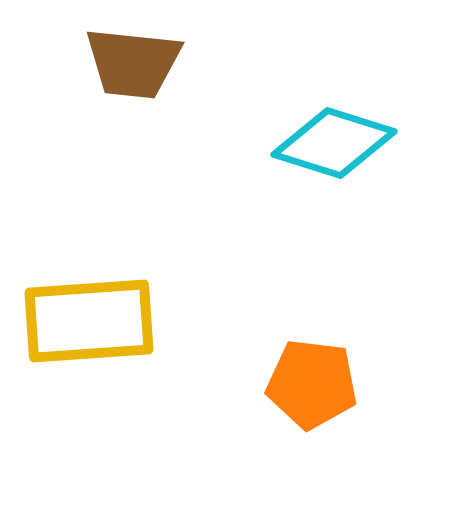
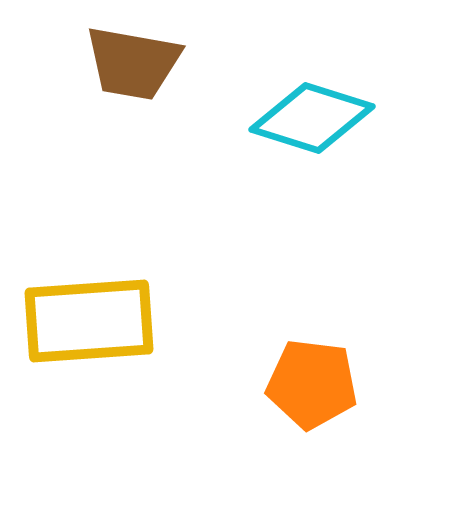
brown trapezoid: rotated 4 degrees clockwise
cyan diamond: moved 22 px left, 25 px up
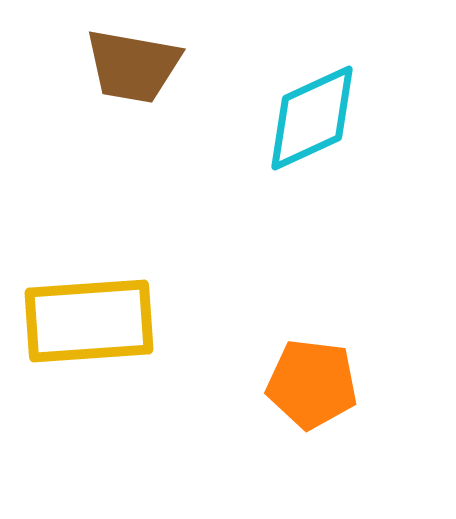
brown trapezoid: moved 3 px down
cyan diamond: rotated 42 degrees counterclockwise
